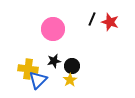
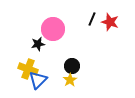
black star: moved 16 px left, 17 px up
yellow cross: rotated 12 degrees clockwise
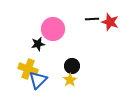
black line: rotated 64 degrees clockwise
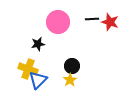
pink circle: moved 5 px right, 7 px up
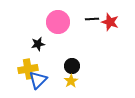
yellow cross: rotated 30 degrees counterclockwise
yellow star: moved 1 px right, 1 px down
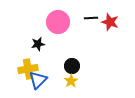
black line: moved 1 px left, 1 px up
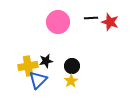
black star: moved 8 px right, 17 px down
yellow cross: moved 3 px up
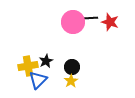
pink circle: moved 15 px right
black star: rotated 16 degrees counterclockwise
black circle: moved 1 px down
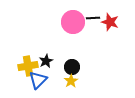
black line: moved 2 px right
